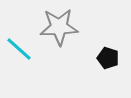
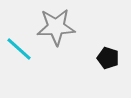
gray star: moved 3 px left
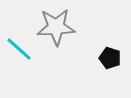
black pentagon: moved 2 px right
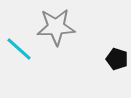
black pentagon: moved 7 px right, 1 px down
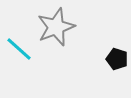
gray star: rotated 18 degrees counterclockwise
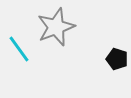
cyan line: rotated 12 degrees clockwise
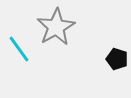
gray star: rotated 9 degrees counterclockwise
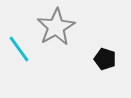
black pentagon: moved 12 px left
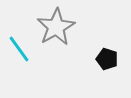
black pentagon: moved 2 px right
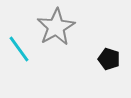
black pentagon: moved 2 px right
